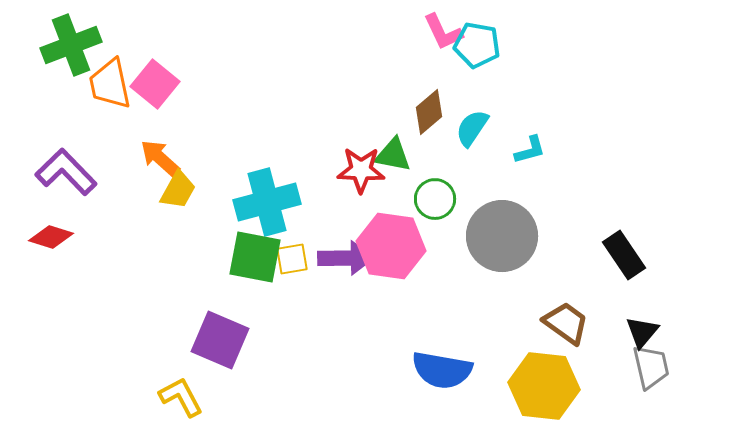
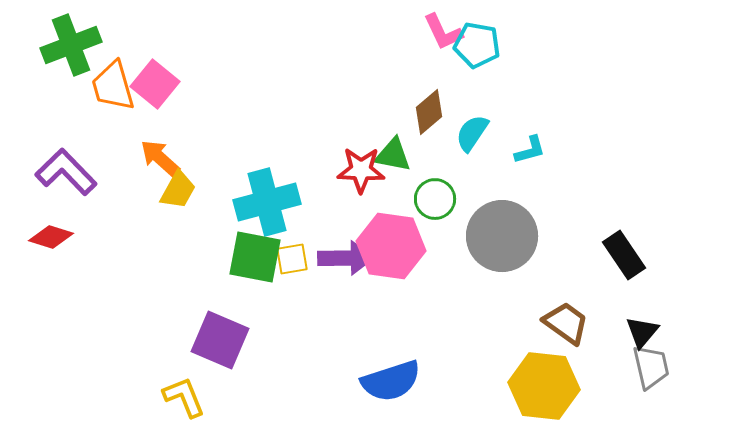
orange trapezoid: moved 3 px right, 2 px down; rotated 4 degrees counterclockwise
cyan semicircle: moved 5 px down
blue semicircle: moved 51 px left, 11 px down; rotated 28 degrees counterclockwise
yellow L-shape: moved 3 px right; rotated 6 degrees clockwise
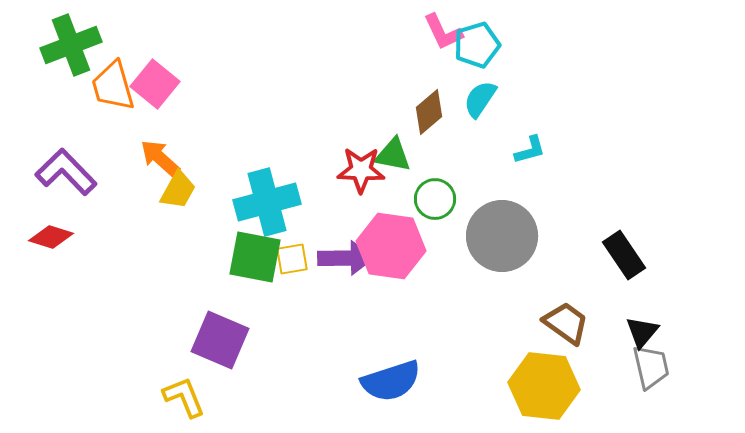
cyan pentagon: rotated 27 degrees counterclockwise
cyan semicircle: moved 8 px right, 34 px up
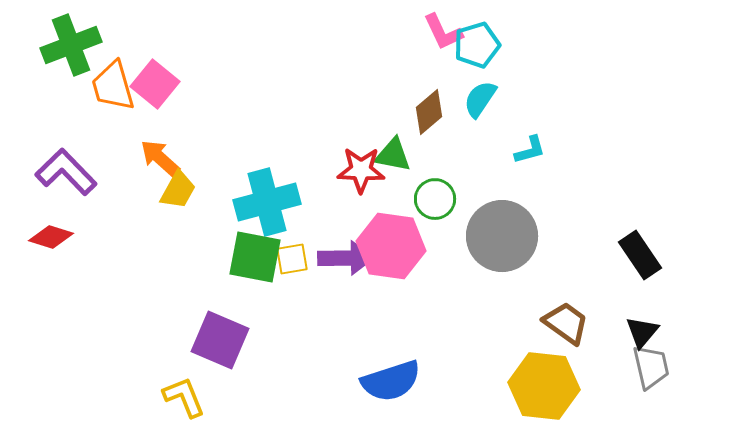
black rectangle: moved 16 px right
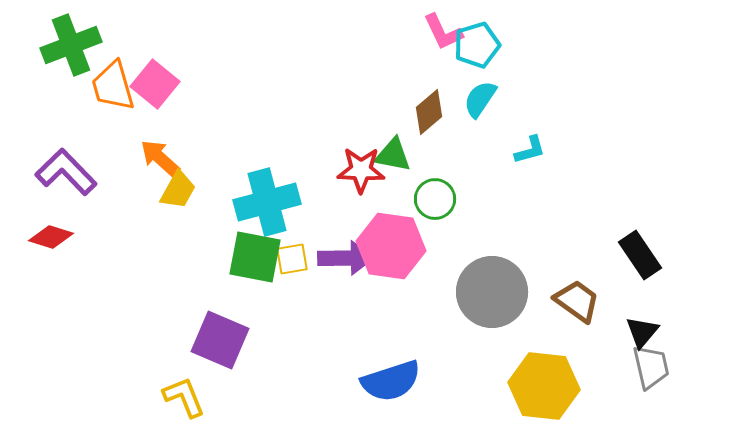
gray circle: moved 10 px left, 56 px down
brown trapezoid: moved 11 px right, 22 px up
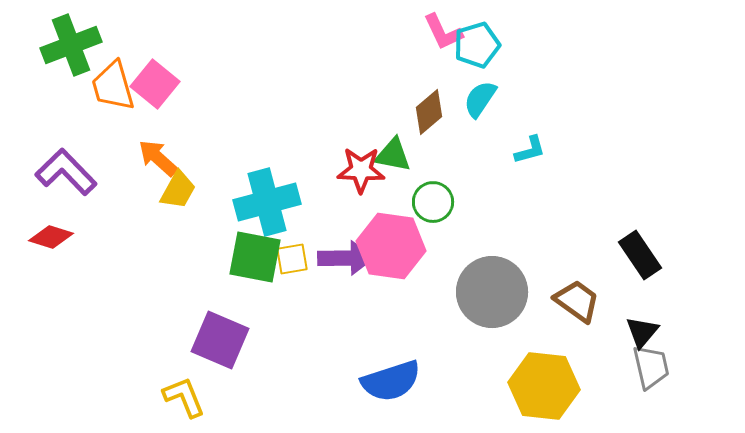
orange arrow: moved 2 px left
green circle: moved 2 px left, 3 px down
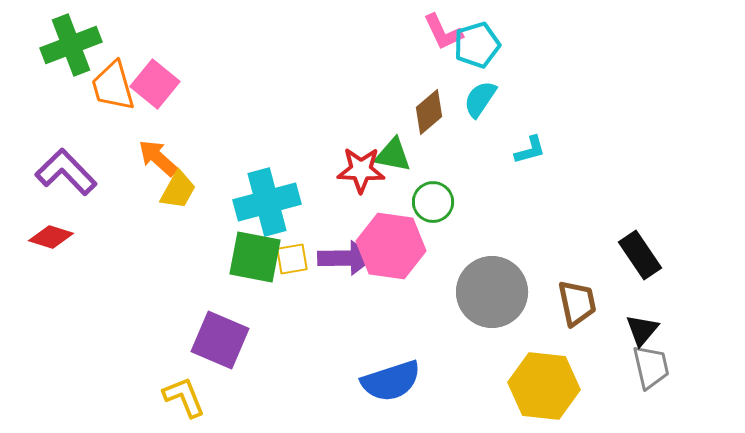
brown trapezoid: moved 2 px down; rotated 42 degrees clockwise
black triangle: moved 2 px up
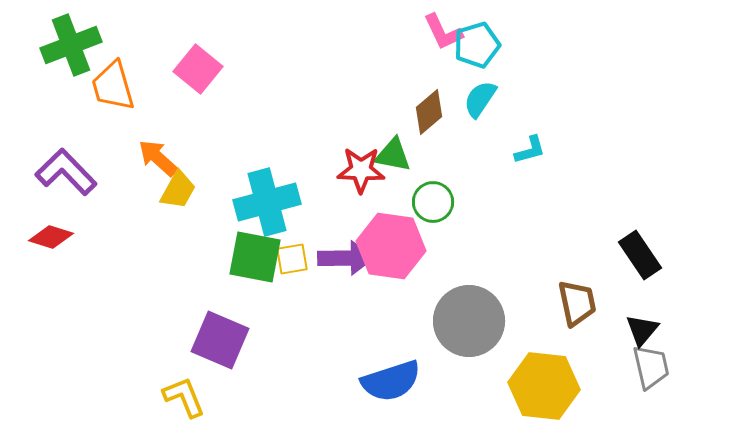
pink square: moved 43 px right, 15 px up
gray circle: moved 23 px left, 29 px down
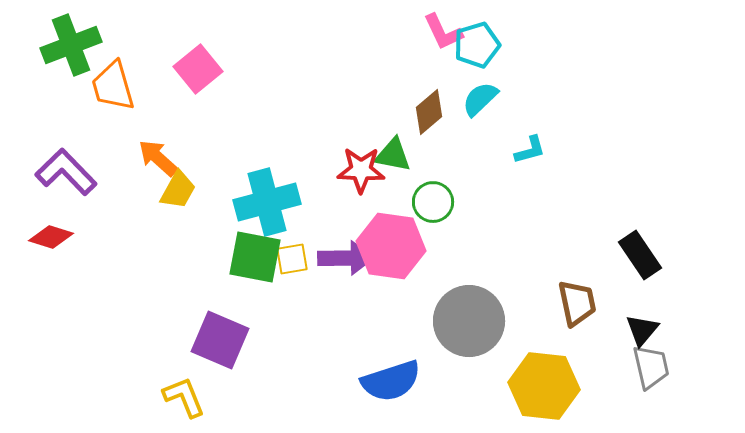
pink square: rotated 12 degrees clockwise
cyan semicircle: rotated 12 degrees clockwise
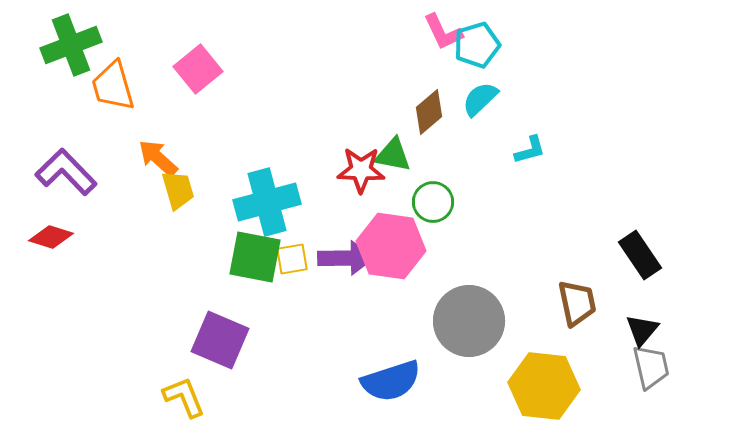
yellow trapezoid: rotated 45 degrees counterclockwise
